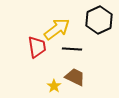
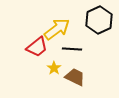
red trapezoid: rotated 60 degrees clockwise
yellow star: moved 18 px up
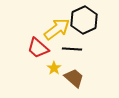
black hexagon: moved 15 px left
red trapezoid: moved 1 px right, 1 px down; rotated 80 degrees clockwise
brown trapezoid: moved 1 px left, 1 px down; rotated 15 degrees clockwise
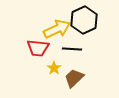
yellow arrow: rotated 12 degrees clockwise
red trapezoid: rotated 35 degrees counterclockwise
brown trapezoid: rotated 85 degrees counterclockwise
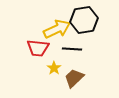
black hexagon: rotated 16 degrees clockwise
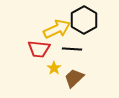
black hexagon: rotated 20 degrees counterclockwise
red trapezoid: moved 1 px right, 1 px down
